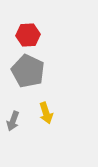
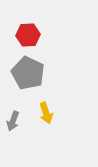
gray pentagon: moved 2 px down
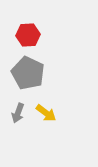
yellow arrow: rotated 35 degrees counterclockwise
gray arrow: moved 5 px right, 8 px up
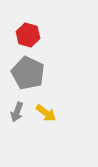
red hexagon: rotated 20 degrees clockwise
gray arrow: moved 1 px left, 1 px up
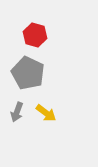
red hexagon: moved 7 px right
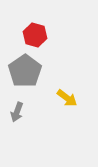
gray pentagon: moved 3 px left, 2 px up; rotated 12 degrees clockwise
yellow arrow: moved 21 px right, 15 px up
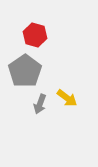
gray arrow: moved 23 px right, 8 px up
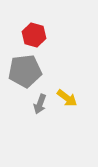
red hexagon: moved 1 px left
gray pentagon: rotated 28 degrees clockwise
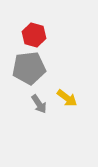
gray pentagon: moved 4 px right, 3 px up
gray arrow: moved 1 px left; rotated 54 degrees counterclockwise
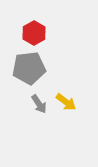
red hexagon: moved 2 px up; rotated 15 degrees clockwise
yellow arrow: moved 1 px left, 4 px down
